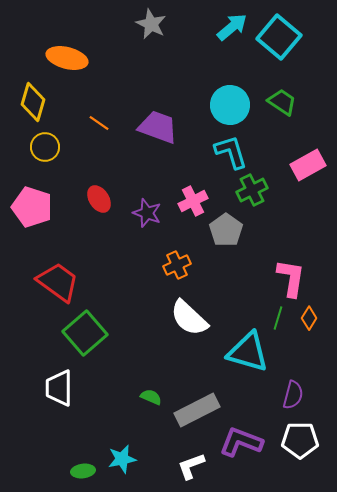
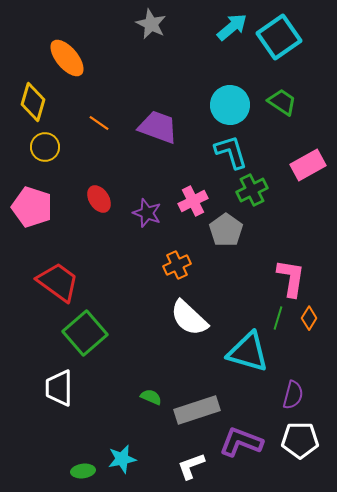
cyan square: rotated 15 degrees clockwise
orange ellipse: rotated 36 degrees clockwise
gray rectangle: rotated 9 degrees clockwise
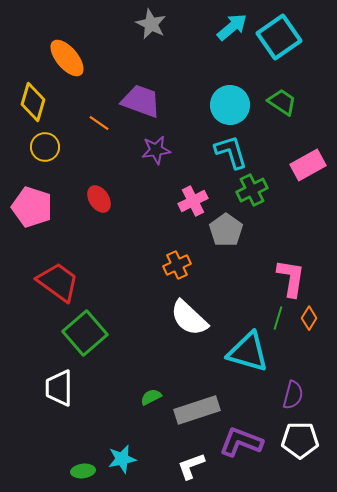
purple trapezoid: moved 17 px left, 26 px up
purple star: moved 9 px right, 63 px up; rotated 28 degrees counterclockwise
green semicircle: rotated 50 degrees counterclockwise
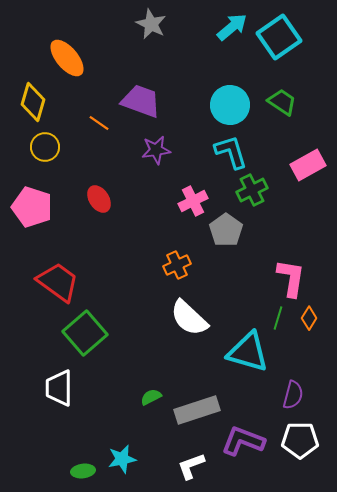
purple L-shape: moved 2 px right, 1 px up
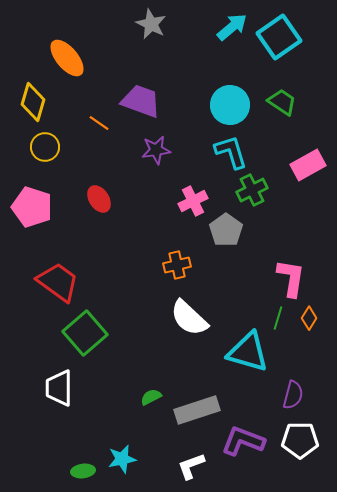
orange cross: rotated 12 degrees clockwise
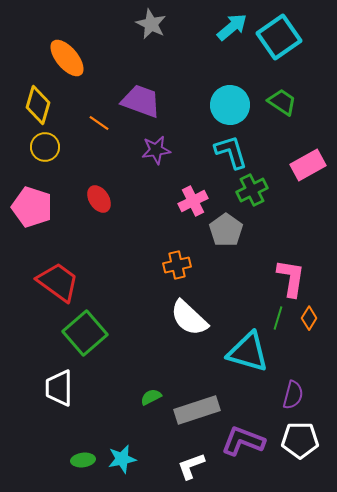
yellow diamond: moved 5 px right, 3 px down
green ellipse: moved 11 px up
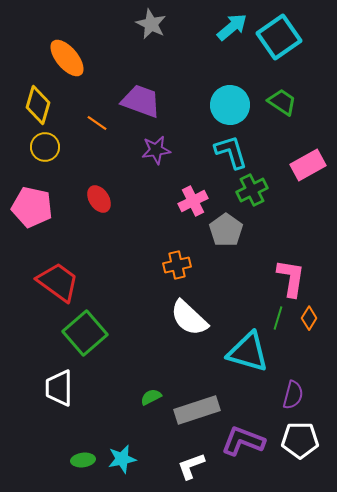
orange line: moved 2 px left
pink pentagon: rotated 6 degrees counterclockwise
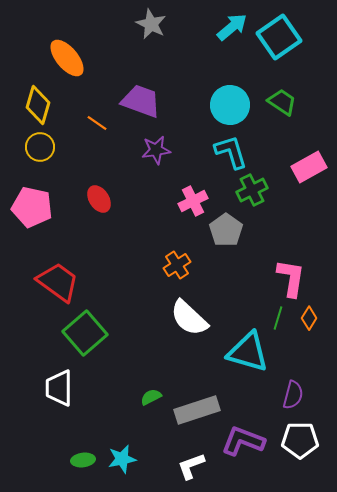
yellow circle: moved 5 px left
pink rectangle: moved 1 px right, 2 px down
orange cross: rotated 20 degrees counterclockwise
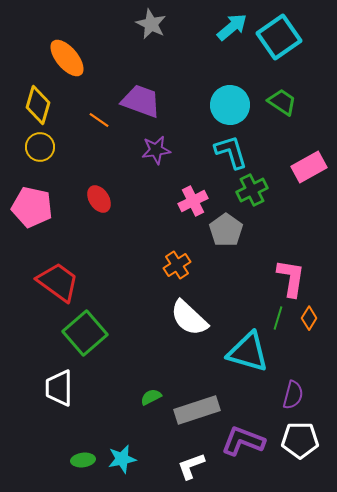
orange line: moved 2 px right, 3 px up
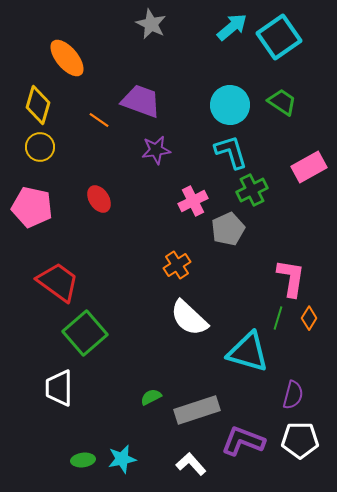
gray pentagon: moved 2 px right, 1 px up; rotated 12 degrees clockwise
white L-shape: moved 2 px up; rotated 68 degrees clockwise
